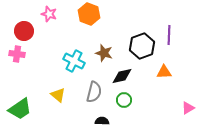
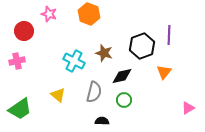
pink cross: moved 7 px down; rotated 21 degrees counterclockwise
orange triangle: rotated 49 degrees counterclockwise
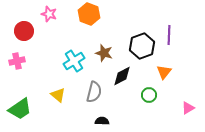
cyan cross: rotated 30 degrees clockwise
black diamond: rotated 15 degrees counterclockwise
green circle: moved 25 px right, 5 px up
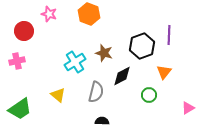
cyan cross: moved 1 px right, 1 px down
gray semicircle: moved 2 px right
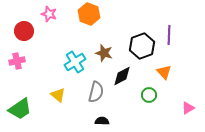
orange triangle: rotated 21 degrees counterclockwise
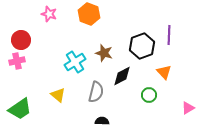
red circle: moved 3 px left, 9 px down
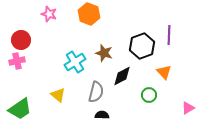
black semicircle: moved 6 px up
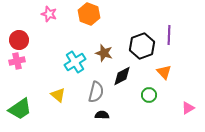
red circle: moved 2 px left
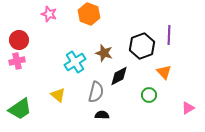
black diamond: moved 3 px left
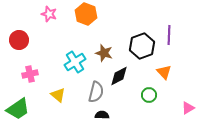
orange hexagon: moved 3 px left
pink cross: moved 13 px right, 13 px down
green trapezoid: moved 2 px left
